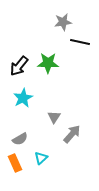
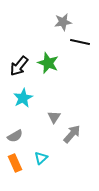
green star: rotated 20 degrees clockwise
gray semicircle: moved 5 px left, 3 px up
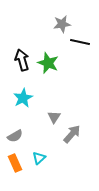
gray star: moved 1 px left, 2 px down
black arrow: moved 3 px right, 6 px up; rotated 125 degrees clockwise
cyan triangle: moved 2 px left
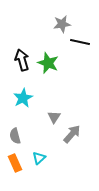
gray semicircle: rotated 105 degrees clockwise
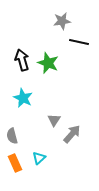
gray star: moved 3 px up
black line: moved 1 px left
cyan star: rotated 18 degrees counterclockwise
gray triangle: moved 3 px down
gray semicircle: moved 3 px left
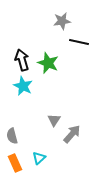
cyan star: moved 12 px up
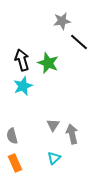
black line: rotated 30 degrees clockwise
cyan star: rotated 24 degrees clockwise
gray triangle: moved 1 px left, 5 px down
gray arrow: rotated 54 degrees counterclockwise
cyan triangle: moved 15 px right
